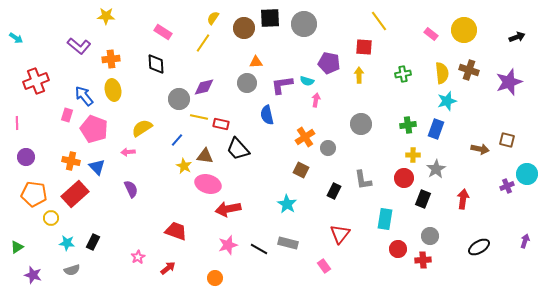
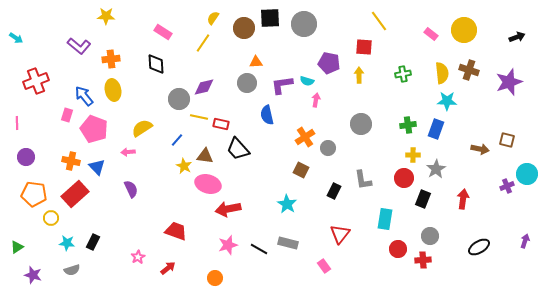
cyan star at (447, 101): rotated 18 degrees clockwise
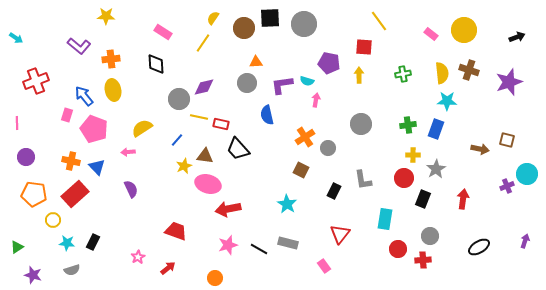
yellow star at (184, 166): rotated 21 degrees clockwise
yellow circle at (51, 218): moved 2 px right, 2 px down
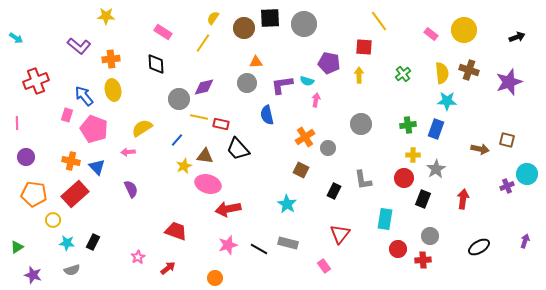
green cross at (403, 74): rotated 28 degrees counterclockwise
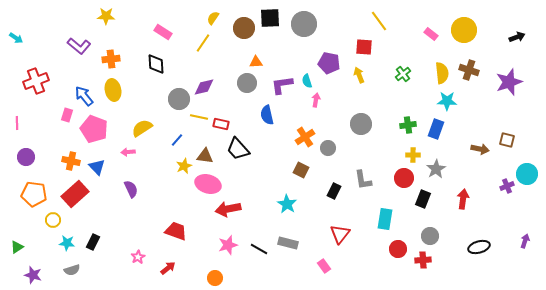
yellow arrow at (359, 75): rotated 21 degrees counterclockwise
cyan semicircle at (307, 81): rotated 56 degrees clockwise
black ellipse at (479, 247): rotated 15 degrees clockwise
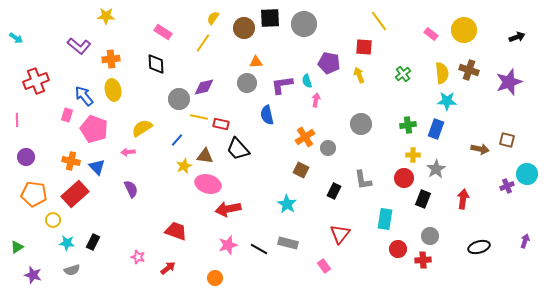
pink line at (17, 123): moved 3 px up
pink star at (138, 257): rotated 24 degrees counterclockwise
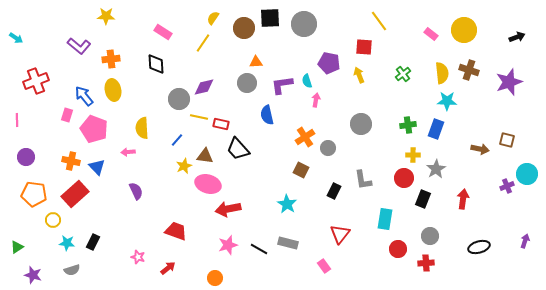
yellow semicircle at (142, 128): rotated 60 degrees counterclockwise
purple semicircle at (131, 189): moved 5 px right, 2 px down
red cross at (423, 260): moved 3 px right, 3 px down
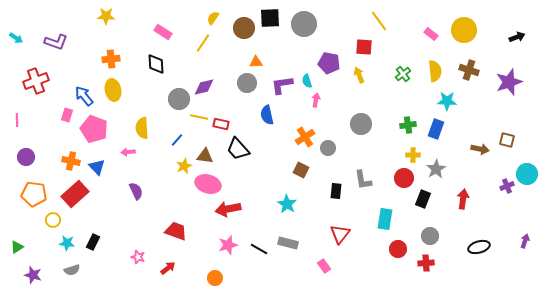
purple L-shape at (79, 46): moved 23 px left, 4 px up; rotated 20 degrees counterclockwise
yellow semicircle at (442, 73): moved 7 px left, 2 px up
black rectangle at (334, 191): moved 2 px right; rotated 21 degrees counterclockwise
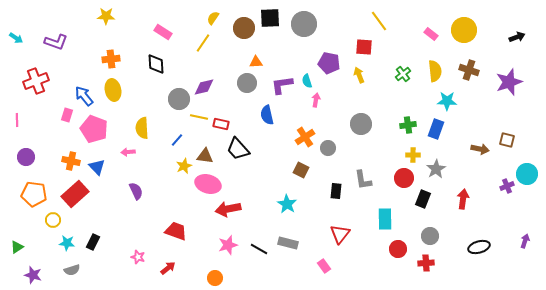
cyan rectangle at (385, 219): rotated 10 degrees counterclockwise
